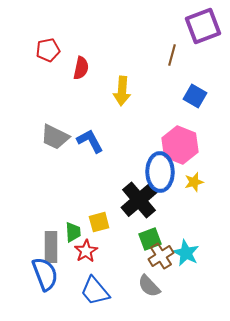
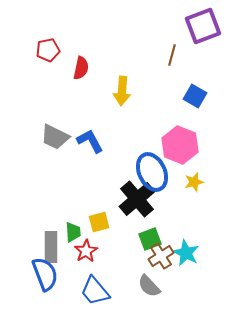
blue ellipse: moved 8 px left; rotated 24 degrees counterclockwise
black cross: moved 2 px left, 1 px up
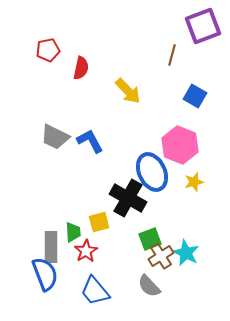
yellow arrow: moved 6 px right; rotated 48 degrees counterclockwise
black cross: moved 9 px left, 1 px up; rotated 21 degrees counterclockwise
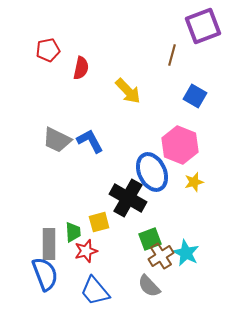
gray trapezoid: moved 2 px right, 3 px down
gray rectangle: moved 2 px left, 3 px up
red star: rotated 15 degrees clockwise
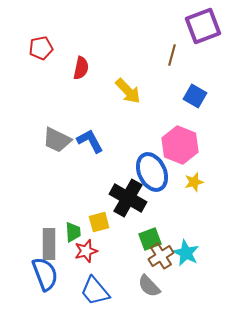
red pentagon: moved 7 px left, 2 px up
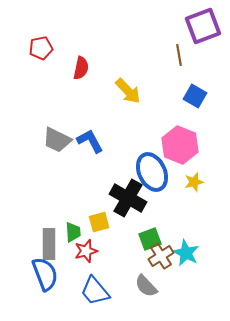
brown line: moved 7 px right; rotated 25 degrees counterclockwise
gray semicircle: moved 3 px left
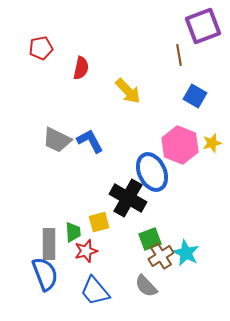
yellow star: moved 18 px right, 39 px up
